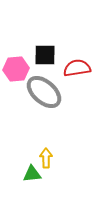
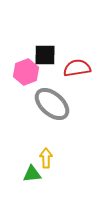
pink hexagon: moved 10 px right, 3 px down; rotated 15 degrees counterclockwise
gray ellipse: moved 8 px right, 12 px down
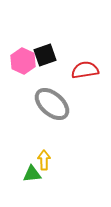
black square: rotated 20 degrees counterclockwise
red semicircle: moved 8 px right, 2 px down
pink hexagon: moved 3 px left, 11 px up; rotated 15 degrees counterclockwise
yellow arrow: moved 2 px left, 2 px down
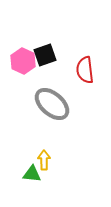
red semicircle: rotated 88 degrees counterclockwise
green triangle: rotated 12 degrees clockwise
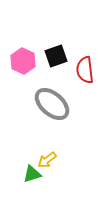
black square: moved 11 px right, 1 px down
yellow arrow: moved 3 px right; rotated 126 degrees counterclockwise
green triangle: rotated 24 degrees counterclockwise
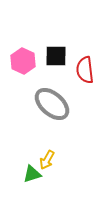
black square: rotated 20 degrees clockwise
yellow arrow: rotated 24 degrees counterclockwise
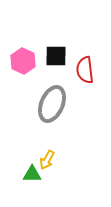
gray ellipse: rotated 72 degrees clockwise
green triangle: rotated 18 degrees clockwise
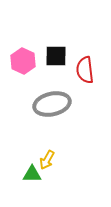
gray ellipse: rotated 54 degrees clockwise
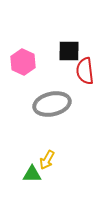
black square: moved 13 px right, 5 px up
pink hexagon: moved 1 px down
red semicircle: moved 1 px down
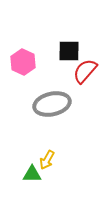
red semicircle: rotated 48 degrees clockwise
